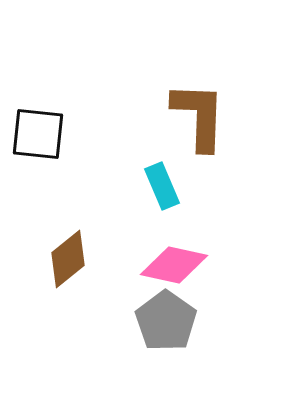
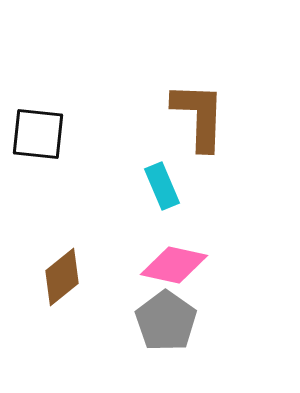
brown diamond: moved 6 px left, 18 px down
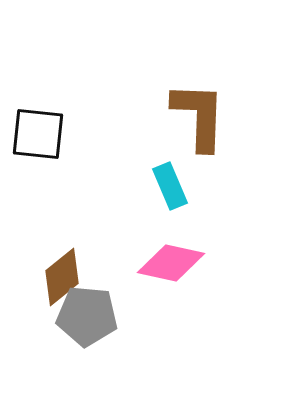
cyan rectangle: moved 8 px right
pink diamond: moved 3 px left, 2 px up
gray pentagon: moved 79 px left, 5 px up; rotated 30 degrees counterclockwise
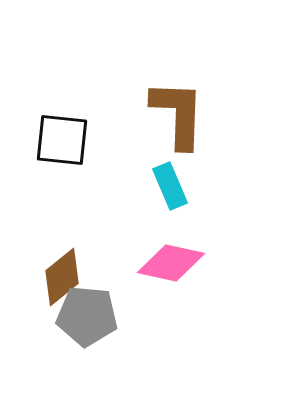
brown L-shape: moved 21 px left, 2 px up
black square: moved 24 px right, 6 px down
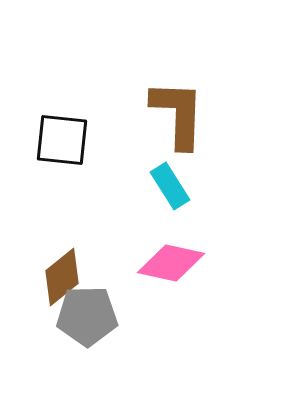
cyan rectangle: rotated 9 degrees counterclockwise
gray pentagon: rotated 6 degrees counterclockwise
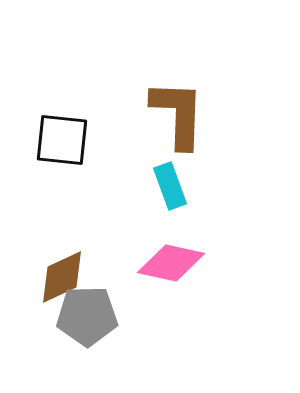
cyan rectangle: rotated 12 degrees clockwise
brown diamond: rotated 14 degrees clockwise
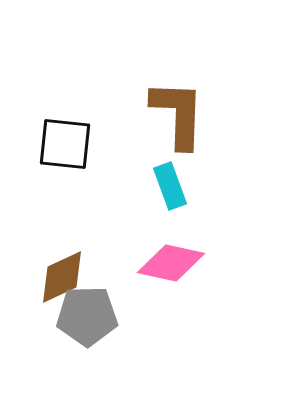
black square: moved 3 px right, 4 px down
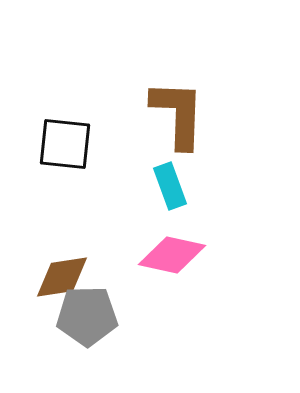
pink diamond: moved 1 px right, 8 px up
brown diamond: rotated 16 degrees clockwise
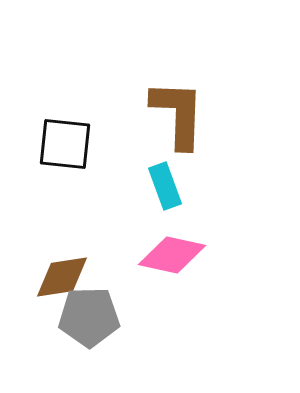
cyan rectangle: moved 5 px left
gray pentagon: moved 2 px right, 1 px down
